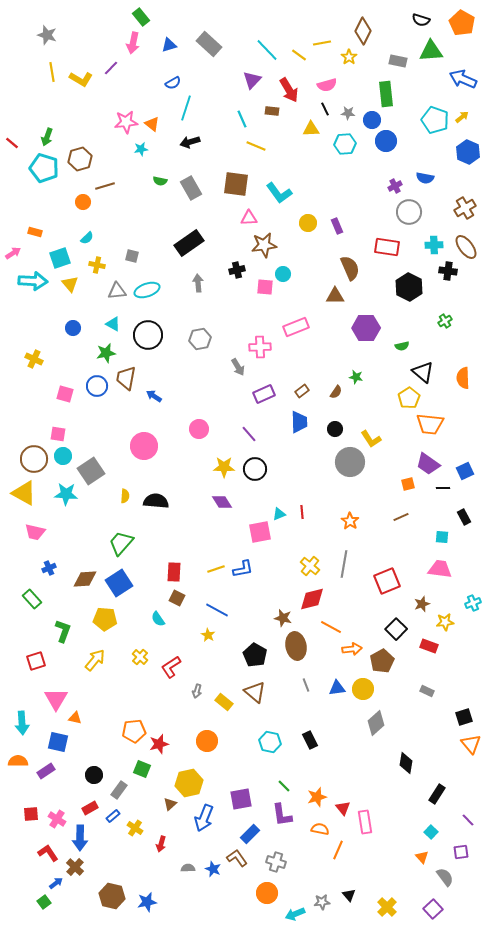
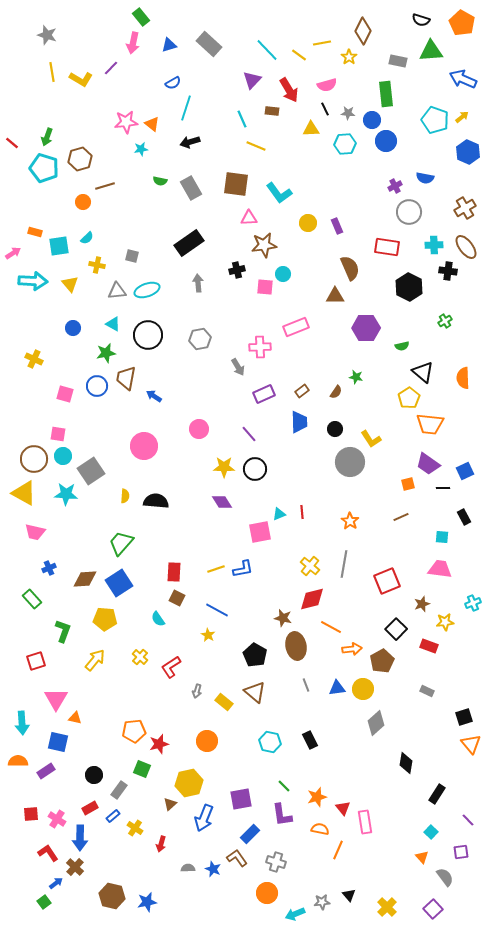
cyan square at (60, 258): moved 1 px left, 12 px up; rotated 10 degrees clockwise
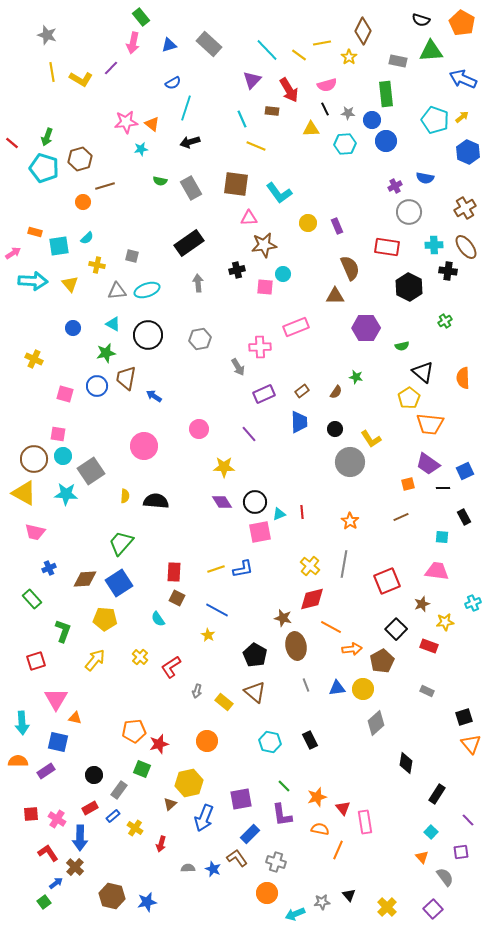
black circle at (255, 469): moved 33 px down
pink trapezoid at (440, 569): moved 3 px left, 2 px down
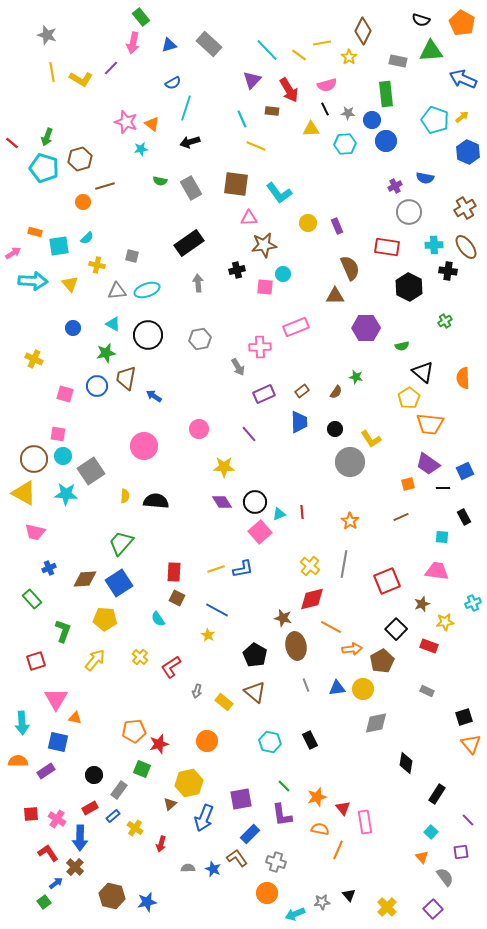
pink star at (126, 122): rotated 25 degrees clockwise
pink square at (260, 532): rotated 30 degrees counterclockwise
gray diamond at (376, 723): rotated 30 degrees clockwise
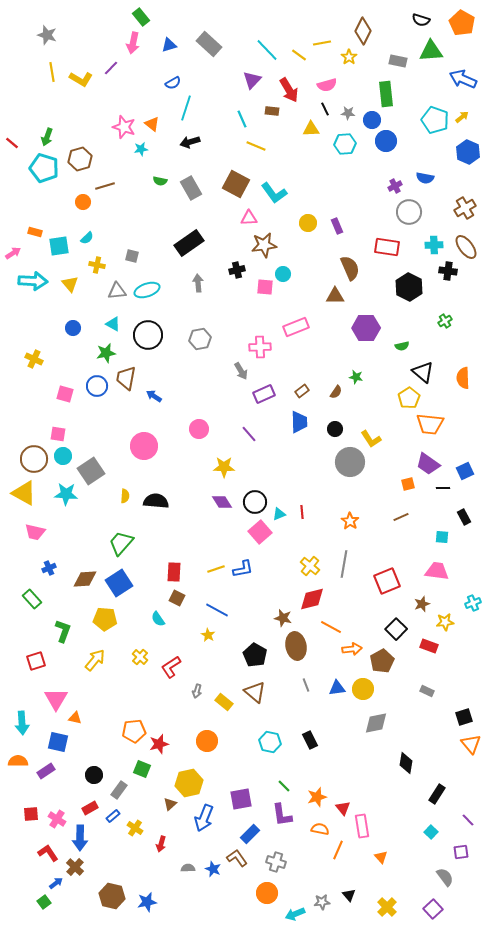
pink star at (126, 122): moved 2 px left, 5 px down
brown square at (236, 184): rotated 20 degrees clockwise
cyan L-shape at (279, 193): moved 5 px left
gray arrow at (238, 367): moved 3 px right, 4 px down
pink rectangle at (365, 822): moved 3 px left, 4 px down
orange triangle at (422, 857): moved 41 px left
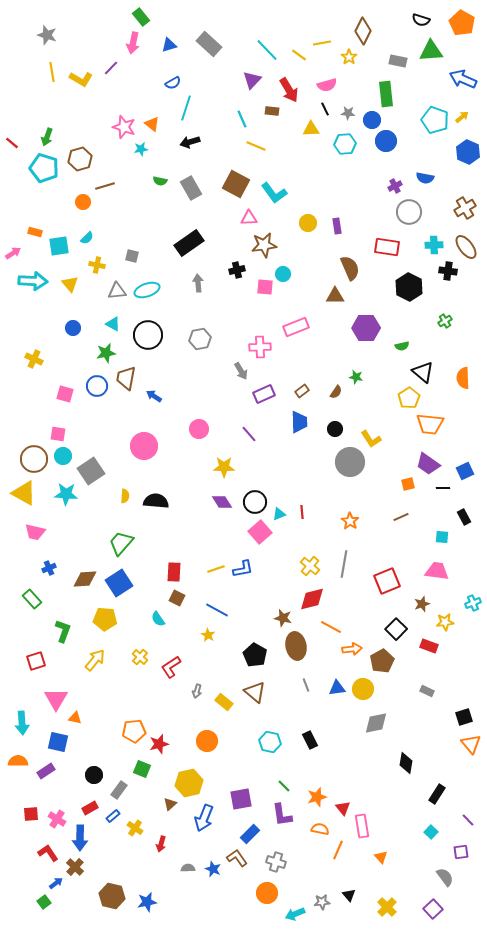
purple rectangle at (337, 226): rotated 14 degrees clockwise
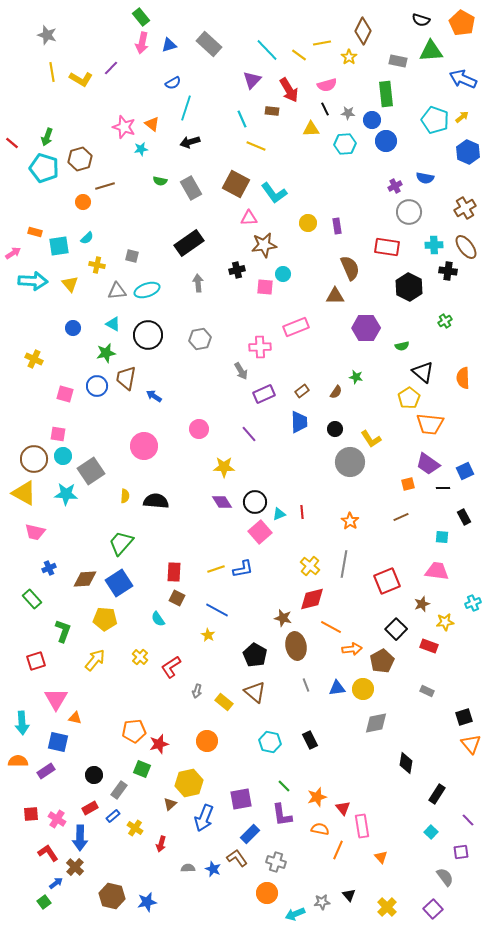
pink arrow at (133, 43): moved 9 px right
